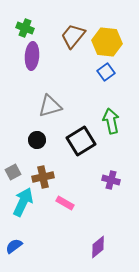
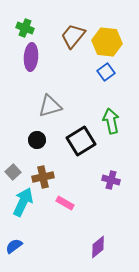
purple ellipse: moved 1 px left, 1 px down
gray square: rotated 14 degrees counterclockwise
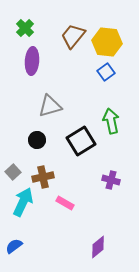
green cross: rotated 24 degrees clockwise
purple ellipse: moved 1 px right, 4 px down
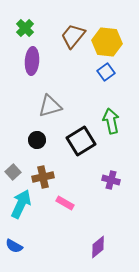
cyan arrow: moved 2 px left, 2 px down
blue semicircle: rotated 114 degrees counterclockwise
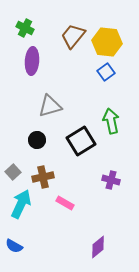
green cross: rotated 18 degrees counterclockwise
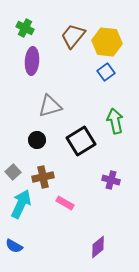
green arrow: moved 4 px right
